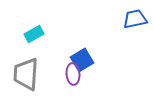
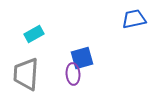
blue trapezoid: moved 1 px left
blue square: moved 2 px up; rotated 15 degrees clockwise
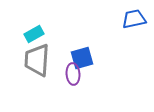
gray trapezoid: moved 11 px right, 14 px up
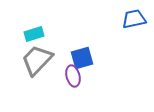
cyan rectangle: rotated 12 degrees clockwise
gray trapezoid: rotated 40 degrees clockwise
purple ellipse: moved 2 px down; rotated 10 degrees counterclockwise
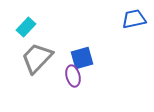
cyan rectangle: moved 8 px left, 7 px up; rotated 30 degrees counterclockwise
gray trapezoid: moved 2 px up
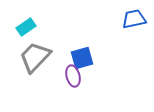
cyan rectangle: rotated 12 degrees clockwise
gray trapezoid: moved 2 px left, 1 px up
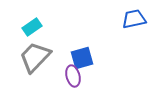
cyan rectangle: moved 6 px right
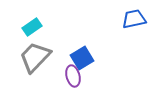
blue square: rotated 15 degrees counterclockwise
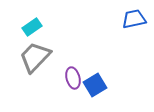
blue square: moved 13 px right, 27 px down
purple ellipse: moved 2 px down
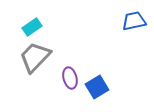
blue trapezoid: moved 2 px down
purple ellipse: moved 3 px left
blue square: moved 2 px right, 2 px down
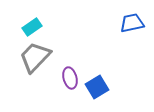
blue trapezoid: moved 2 px left, 2 px down
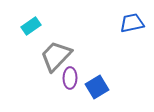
cyan rectangle: moved 1 px left, 1 px up
gray trapezoid: moved 21 px right, 1 px up
purple ellipse: rotated 15 degrees clockwise
